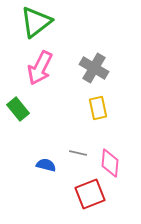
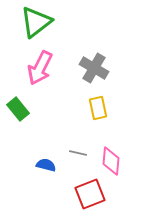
pink diamond: moved 1 px right, 2 px up
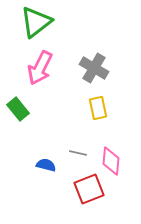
red square: moved 1 px left, 5 px up
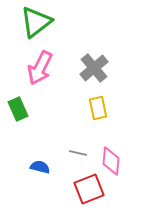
gray cross: rotated 20 degrees clockwise
green rectangle: rotated 15 degrees clockwise
blue semicircle: moved 6 px left, 2 px down
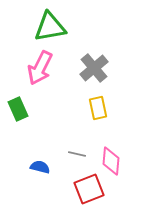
green triangle: moved 14 px right, 5 px down; rotated 28 degrees clockwise
gray line: moved 1 px left, 1 px down
